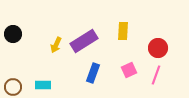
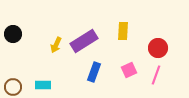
blue rectangle: moved 1 px right, 1 px up
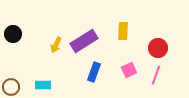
brown circle: moved 2 px left
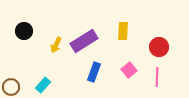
black circle: moved 11 px right, 3 px up
red circle: moved 1 px right, 1 px up
pink square: rotated 14 degrees counterclockwise
pink line: moved 1 px right, 2 px down; rotated 18 degrees counterclockwise
cyan rectangle: rotated 49 degrees counterclockwise
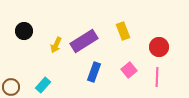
yellow rectangle: rotated 24 degrees counterclockwise
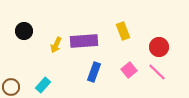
purple rectangle: rotated 28 degrees clockwise
pink line: moved 5 px up; rotated 48 degrees counterclockwise
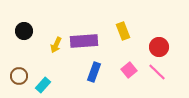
brown circle: moved 8 px right, 11 px up
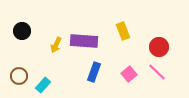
black circle: moved 2 px left
purple rectangle: rotated 8 degrees clockwise
pink square: moved 4 px down
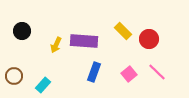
yellow rectangle: rotated 24 degrees counterclockwise
red circle: moved 10 px left, 8 px up
brown circle: moved 5 px left
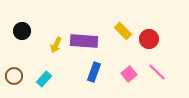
cyan rectangle: moved 1 px right, 6 px up
